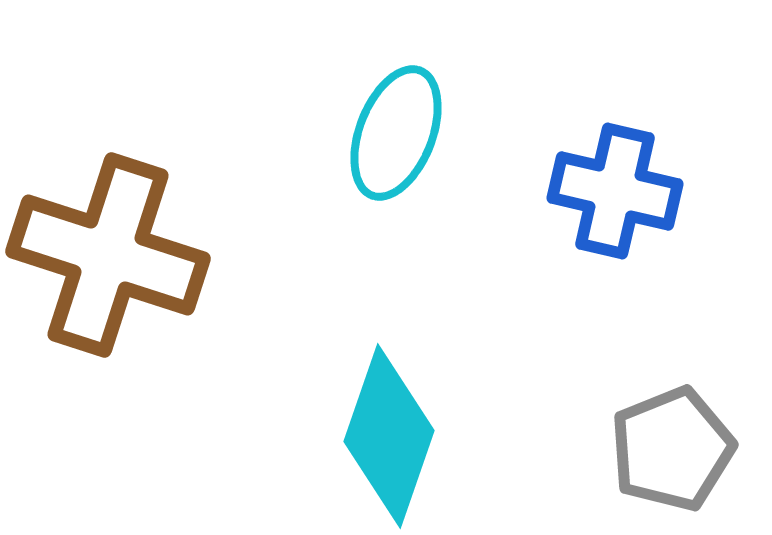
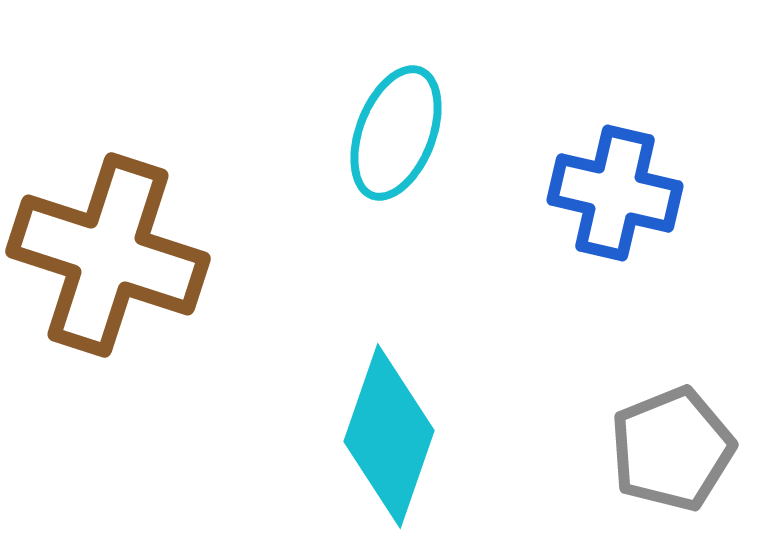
blue cross: moved 2 px down
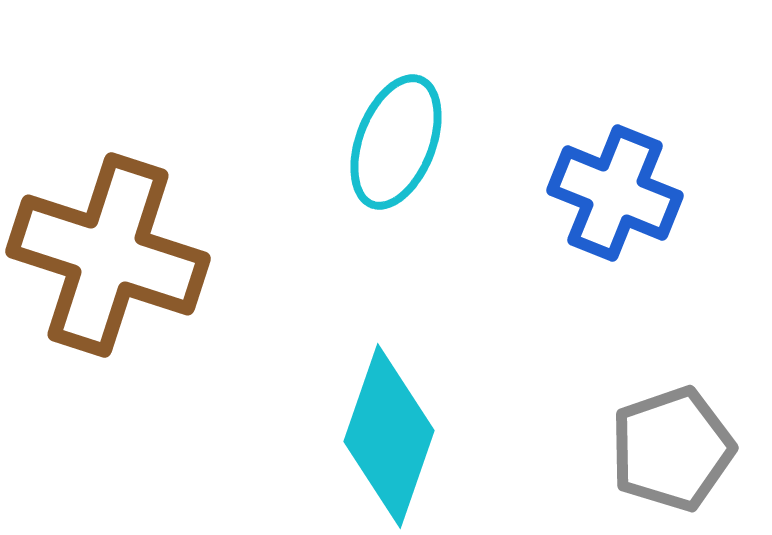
cyan ellipse: moved 9 px down
blue cross: rotated 9 degrees clockwise
gray pentagon: rotated 3 degrees clockwise
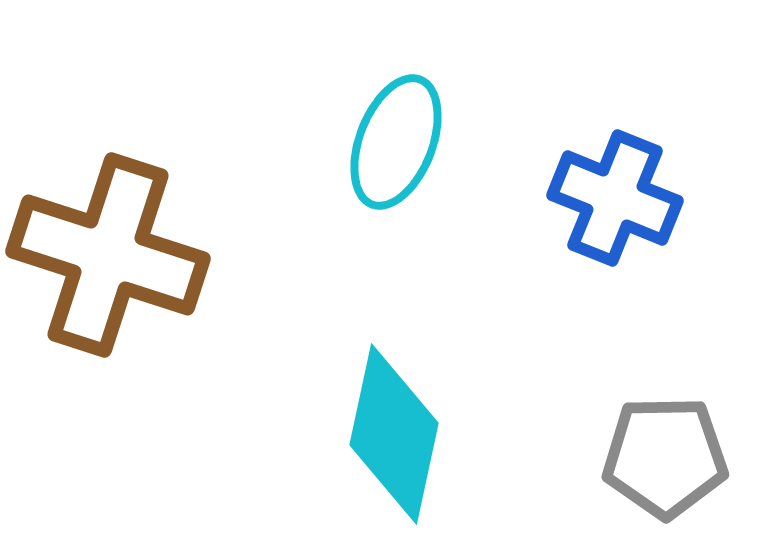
blue cross: moved 5 px down
cyan diamond: moved 5 px right, 2 px up; rotated 7 degrees counterclockwise
gray pentagon: moved 7 px left, 8 px down; rotated 18 degrees clockwise
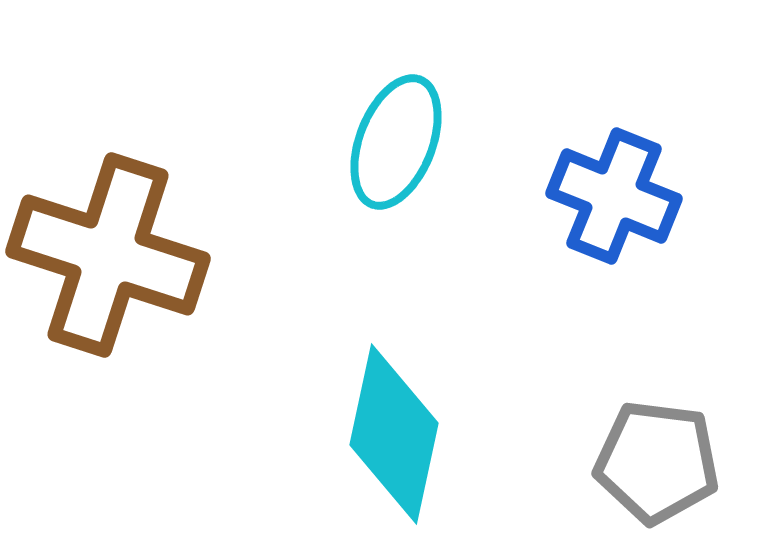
blue cross: moved 1 px left, 2 px up
gray pentagon: moved 8 px left, 5 px down; rotated 8 degrees clockwise
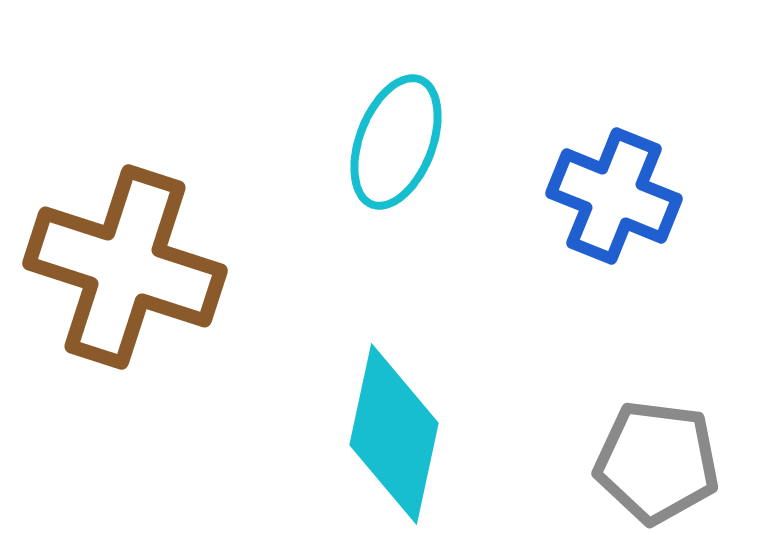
brown cross: moved 17 px right, 12 px down
